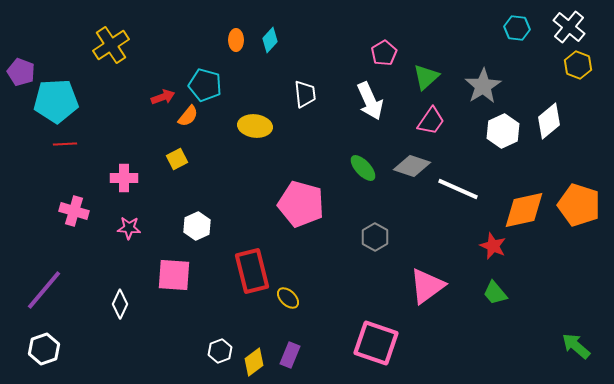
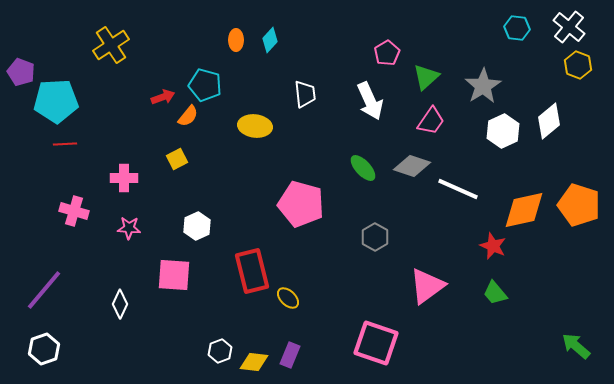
pink pentagon at (384, 53): moved 3 px right
yellow diamond at (254, 362): rotated 44 degrees clockwise
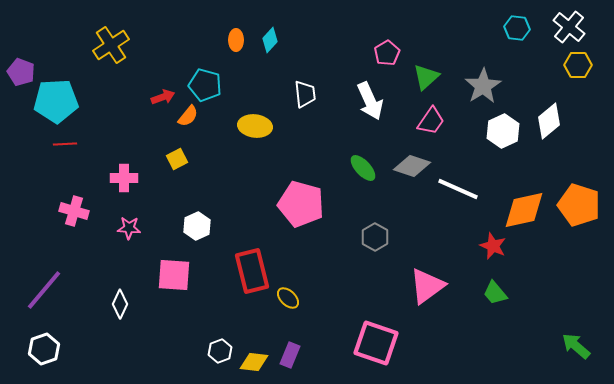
yellow hexagon at (578, 65): rotated 20 degrees counterclockwise
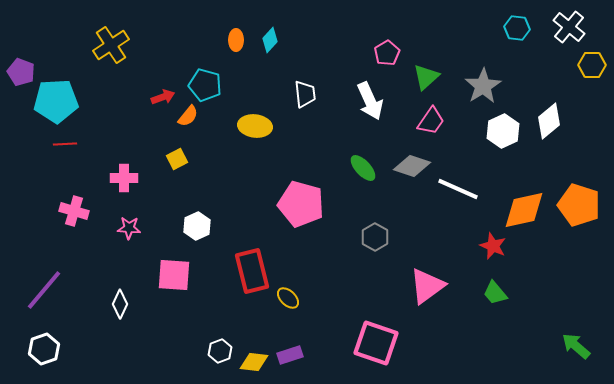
yellow hexagon at (578, 65): moved 14 px right
purple rectangle at (290, 355): rotated 50 degrees clockwise
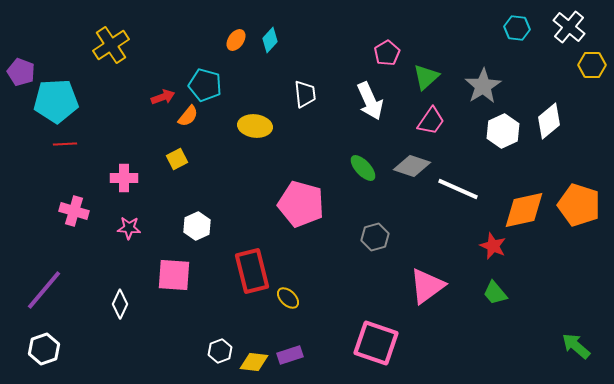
orange ellipse at (236, 40): rotated 35 degrees clockwise
gray hexagon at (375, 237): rotated 16 degrees clockwise
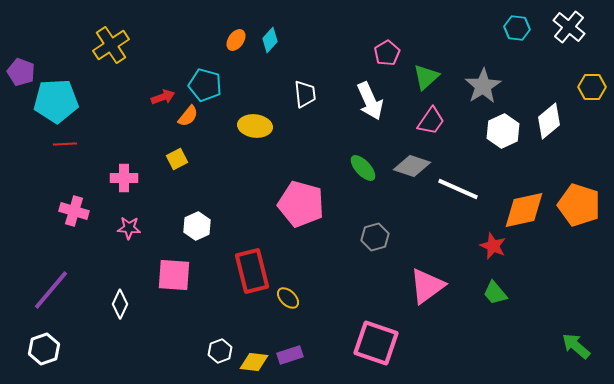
yellow hexagon at (592, 65): moved 22 px down
purple line at (44, 290): moved 7 px right
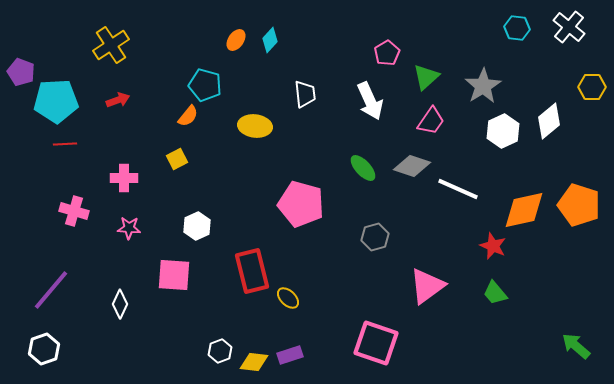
red arrow at (163, 97): moved 45 px left, 3 px down
